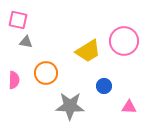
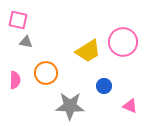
pink circle: moved 1 px left, 1 px down
pink semicircle: moved 1 px right
pink triangle: moved 1 px right, 1 px up; rotated 21 degrees clockwise
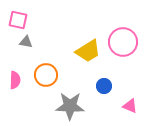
orange circle: moved 2 px down
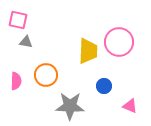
pink circle: moved 4 px left
yellow trapezoid: rotated 56 degrees counterclockwise
pink semicircle: moved 1 px right, 1 px down
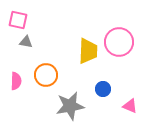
blue circle: moved 1 px left, 3 px down
gray star: rotated 12 degrees counterclockwise
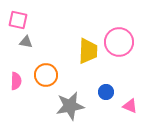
blue circle: moved 3 px right, 3 px down
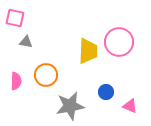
pink square: moved 3 px left, 2 px up
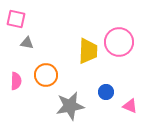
pink square: moved 1 px right, 1 px down
gray triangle: moved 1 px right, 1 px down
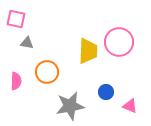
orange circle: moved 1 px right, 3 px up
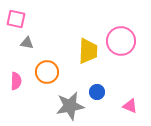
pink circle: moved 2 px right, 1 px up
blue circle: moved 9 px left
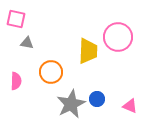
pink circle: moved 3 px left, 4 px up
orange circle: moved 4 px right
blue circle: moved 7 px down
gray star: moved 1 px right, 2 px up; rotated 16 degrees counterclockwise
